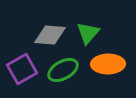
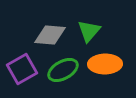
green triangle: moved 1 px right, 2 px up
orange ellipse: moved 3 px left
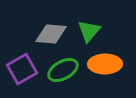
gray diamond: moved 1 px right, 1 px up
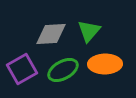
gray diamond: rotated 8 degrees counterclockwise
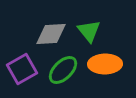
green triangle: rotated 20 degrees counterclockwise
green ellipse: rotated 16 degrees counterclockwise
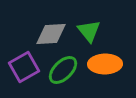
purple square: moved 2 px right, 2 px up
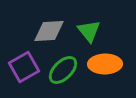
gray diamond: moved 2 px left, 3 px up
